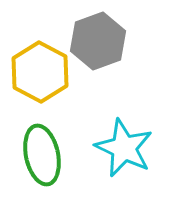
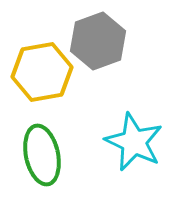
yellow hexagon: moved 2 px right; rotated 22 degrees clockwise
cyan star: moved 10 px right, 6 px up
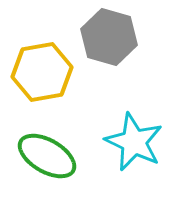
gray hexagon: moved 11 px right, 4 px up; rotated 24 degrees counterclockwise
green ellipse: moved 5 px right, 1 px down; rotated 48 degrees counterclockwise
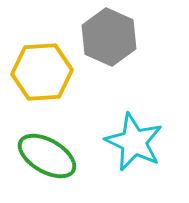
gray hexagon: rotated 8 degrees clockwise
yellow hexagon: rotated 6 degrees clockwise
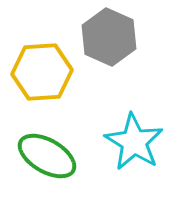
cyan star: rotated 6 degrees clockwise
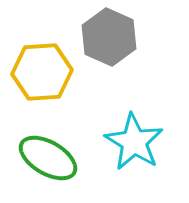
green ellipse: moved 1 px right, 2 px down
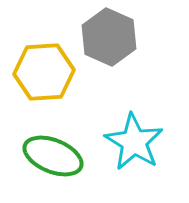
yellow hexagon: moved 2 px right
green ellipse: moved 5 px right, 2 px up; rotated 8 degrees counterclockwise
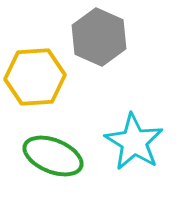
gray hexagon: moved 10 px left
yellow hexagon: moved 9 px left, 5 px down
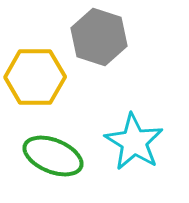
gray hexagon: rotated 6 degrees counterclockwise
yellow hexagon: rotated 4 degrees clockwise
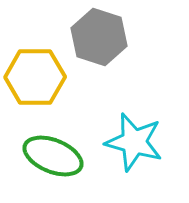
cyan star: rotated 16 degrees counterclockwise
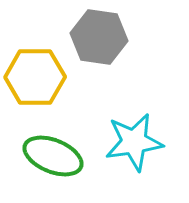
gray hexagon: rotated 10 degrees counterclockwise
cyan star: rotated 24 degrees counterclockwise
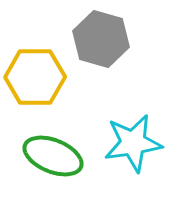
gray hexagon: moved 2 px right, 2 px down; rotated 8 degrees clockwise
cyan star: moved 1 px left, 1 px down
